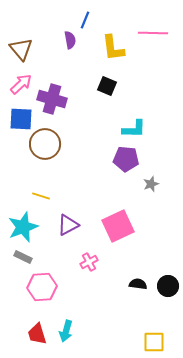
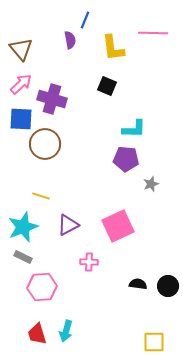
pink cross: rotated 30 degrees clockwise
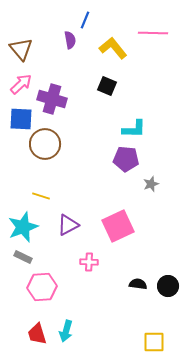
yellow L-shape: rotated 148 degrees clockwise
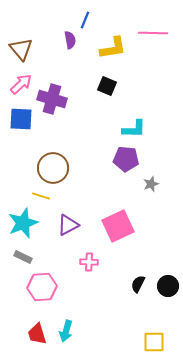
yellow L-shape: rotated 120 degrees clockwise
brown circle: moved 8 px right, 24 px down
cyan star: moved 4 px up
black semicircle: rotated 72 degrees counterclockwise
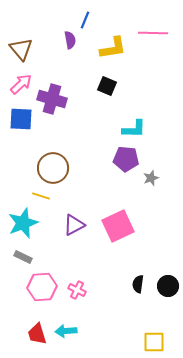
gray star: moved 6 px up
purple triangle: moved 6 px right
pink cross: moved 12 px left, 28 px down; rotated 24 degrees clockwise
black semicircle: rotated 18 degrees counterclockwise
cyan arrow: rotated 70 degrees clockwise
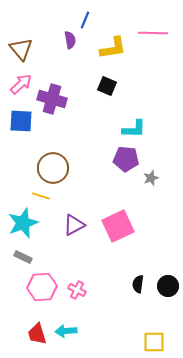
blue square: moved 2 px down
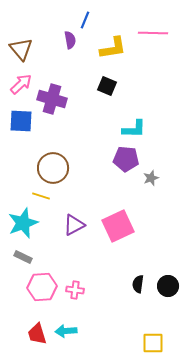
pink cross: moved 2 px left; rotated 18 degrees counterclockwise
yellow square: moved 1 px left, 1 px down
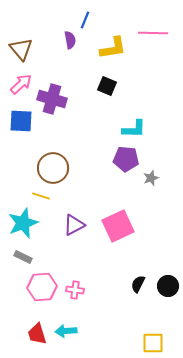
black semicircle: rotated 18 degrees clockwise
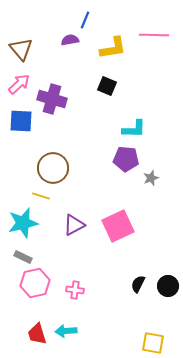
pink line: moved 1 px right, 2 px down
purple semicircle: rotated 90 degrees counterclockwise
pink arrow: moved 2 px left
cyan star: rotated 8 degrees clockwise
pink hexagon: moved 7 px left, 4 px up; rotated 8 degrees counterclockwise
yellow square: rotated 10 degrees clockwise
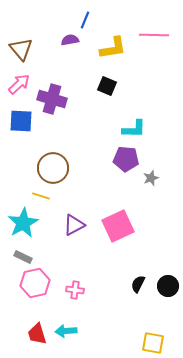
cyan star: rotated 16 degrees counterclockwise
